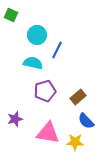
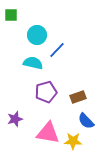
green square: rotated 24 degrees counterclockwise
blue line: rotated 18 degrees clockwise
purple pentagon: moved 1 px right, 1 px down
brown rectangle: rotated 21 degrees clockwise
yellow star: moved 2 px left, 1 px up
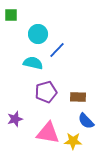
cyan circle: moved 1 px right, 1 px up
brown rectangle: rotated 21 degrees clockwise
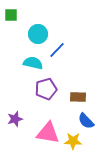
purple pentagon: moved 3 px up
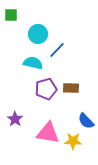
brown rectangle: moved 7 px left, 9 px up
purple star: rotated 21 degrees counterclockwise
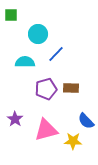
blue line: moved 1 px left, 4 px down
cyan semicircle: moved 8 px left, 1 px up; rotated 12 degrees counterclockwise
pink triangle: moved 2 px left, 3 px up; rotated 25 degrees counterclockwise
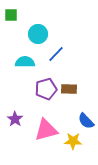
brown rectangle: moved 2 px left, 1 px down
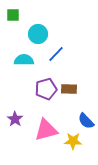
green square: moved 2 px right
cyan semicircle: moved 1 px left, 2 px up
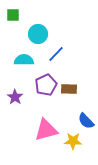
purple pentagon: moved 4 px up; rotated 10 degrees counterclockwise
purple star: moved 22 px up
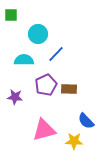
green square: moved 2 px left
purple star: rotated 28 degrees counterclockwise
pink triangle: moved 2 px left
yellow star: moved 1 px right
